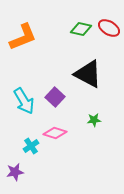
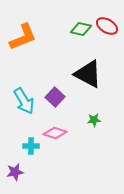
red ellipse: moved 2 px left, 2 px up
cyan cross: rotated 35 degrees clockwise
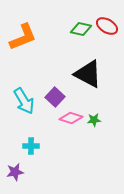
pink diamond: moved 16 px right, 15 px up
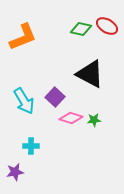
black triangle: moved 2 px right
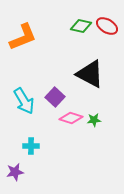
green diamond: moved 3 px up
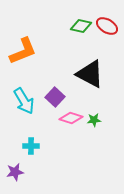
orange L-shape: moved 14 px down
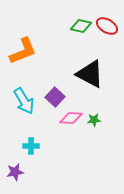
pink diamond: rotated 15 degrees counterclockwise
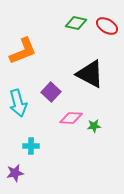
green diamond: moved 5 px left, 3 px up
purple square: moved 4 px left, 5 px up
cyan arrow: moved 6 px left, 2 px down; rotated 16 degrees clockwise
green star: moved 6 px down
purple star: moved 1 px down
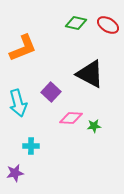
red ellipse: moved 1 px right, 1 px up
orange L-shape: moved 3 px up
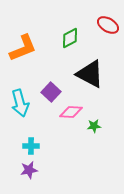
green diamond: moved 6 px left, 15 px down; rotated 40 degrees counterclockwise
cyan arrow: moved 2 px right
pink diamond: moved 6 px up
purple star: moved 14 px right, 3 px up
